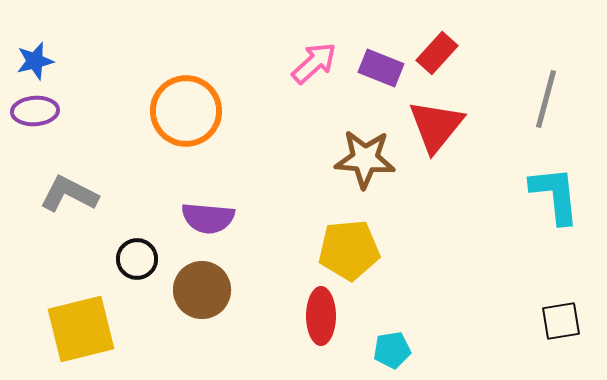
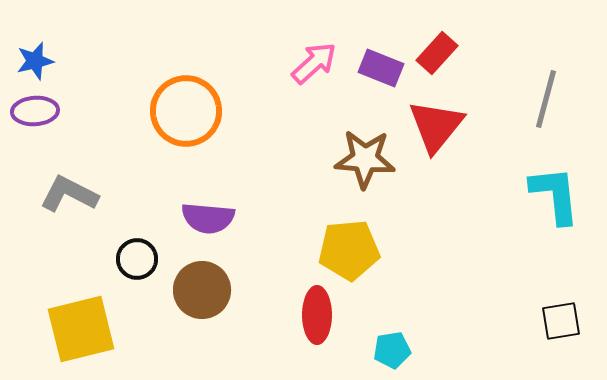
red ellipse: moved 4 px left, 1 px up
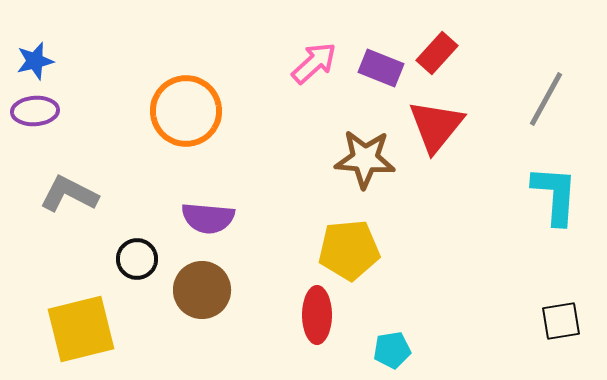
gray line: rotated 14 degrees clockwise
cyan L-shape: rotated 10 degrees clockwise
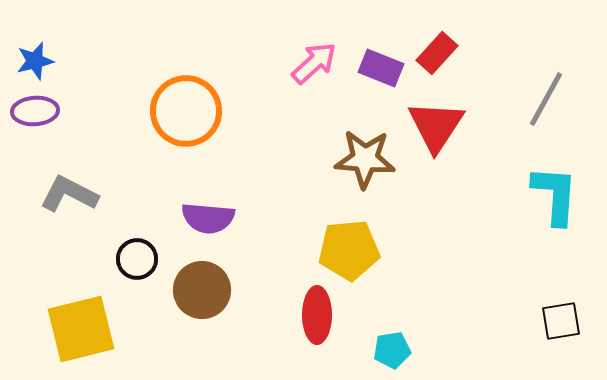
red triangle: rotated 6 degrees counterclockwise
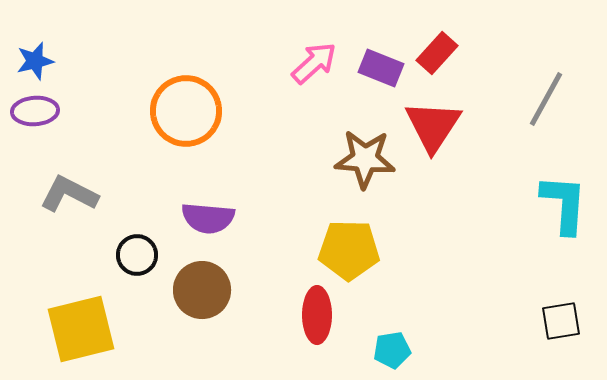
red triangle: moved 3 px left
cyan L-shape: moved 9 px right, 9 px down
yellow pentagon: rotated 6 degrees clockwise
black circle: moved 4 px up
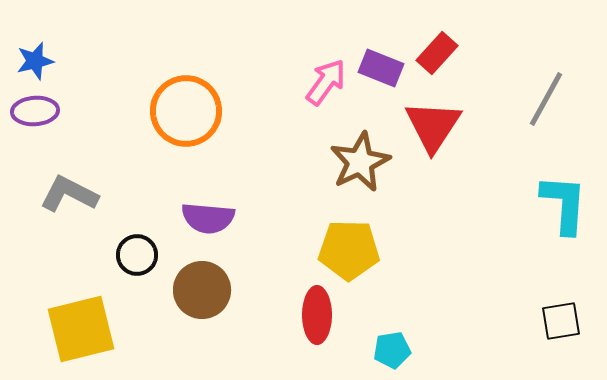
pink arrow: moved 12 px right, 19 px down; rotated 12 degrees counterclockwise
brown star: moved 5 px left, 3 px down; rotated 30 degrees counterclockwise
